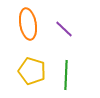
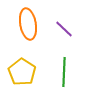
yellow pentagon: moved 10 px left, 1 px down; rotated 16 degrees clockwise
green line: moved 2 px left, 3 px up
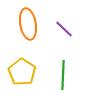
green line: moved 1 px left, 3 px down
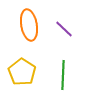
orange ellipse: moved 1 px right, 1 px down
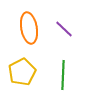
orange ellipse: moved 3 px down
yellow pentagon: rotated 12 degrees clockwise
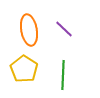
orange ellipse: moved 2 px down
yellow pentagon: moved 2 px right, 3 px up; rotated 12 degrees counterclockwise
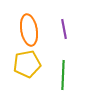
purple line: rotated 36 degrees clockwise
yellow pentagon: moved 3 px right, 5 px up; rotated 28 degrees clockwise
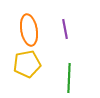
purple line: moved 1 px right
green line: moved 6 px right, 3 px down
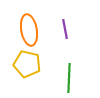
yellow pentagon: rotated 24 degrees clockwise
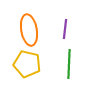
purple line: rotated 18 degrees clockwise
green line: moved 14 px up
